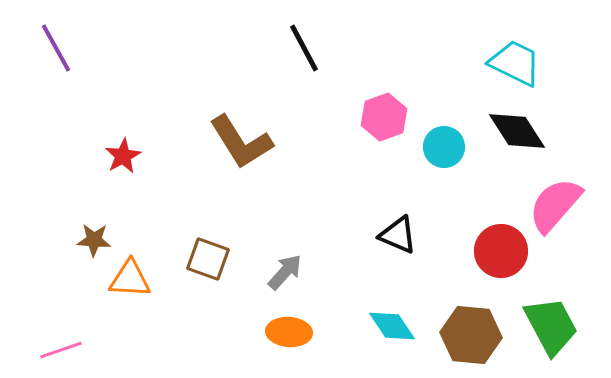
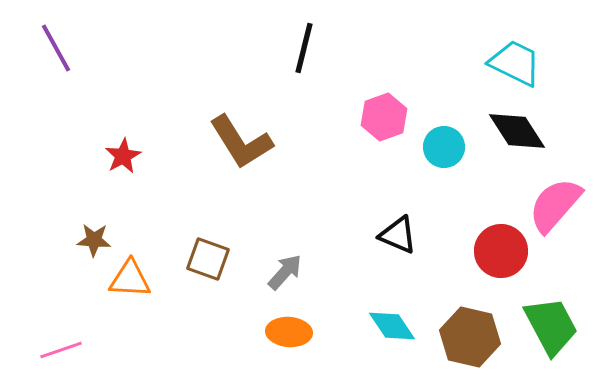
black line: rotated 42 degrees clockwise
brown hexagon: moved 1 px left, 2 px down; rotated 8 degrees clockwise
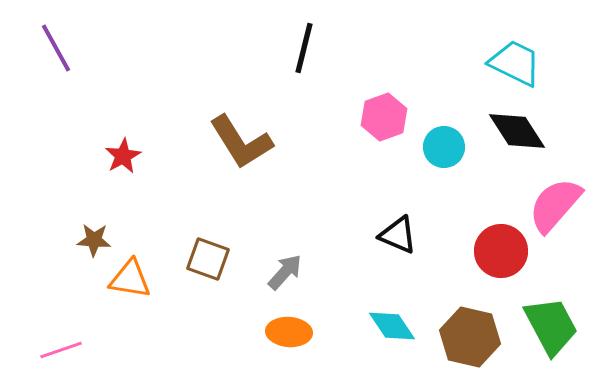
orange triangle: rotated 6 degrees clockwise
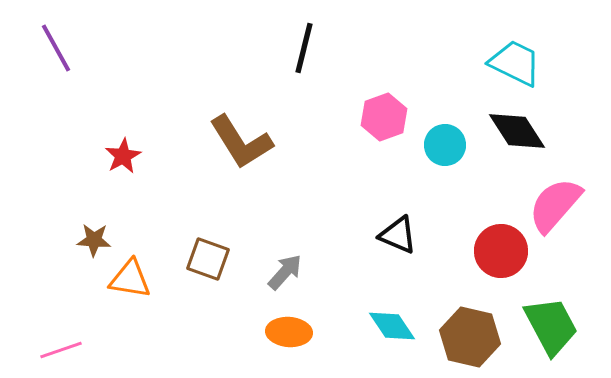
cyan circle: moved 1 px right, 2 px up
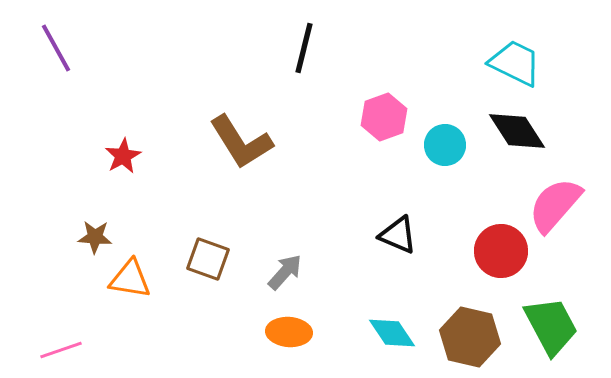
brown star: moved 1 px right, 3 px up
cyan diamond: moved 7 px down
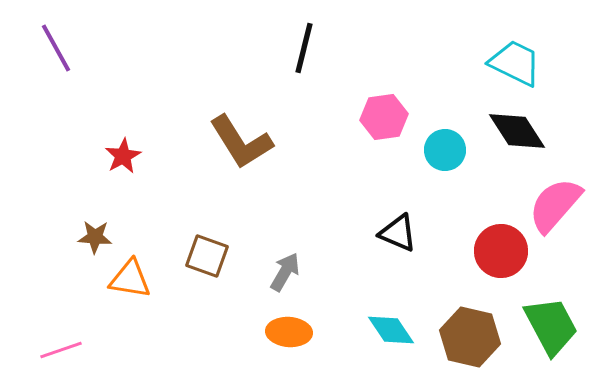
pink hexagon: rotated 12 degrees clockwise
cyan circle: moved 5 px down
black triangle: moved 2 px up
brown square: moved 1 px left, 3 px up
gray arrow: rotated 12 degrees counterclockwise
cyan diamond: moved 1 px left, 3 px up
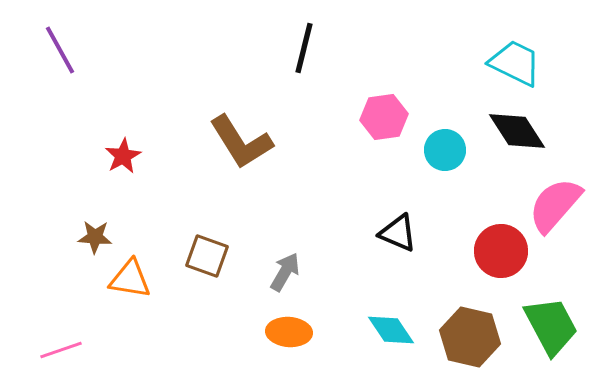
purple line: moved 4 px right, 2 px down
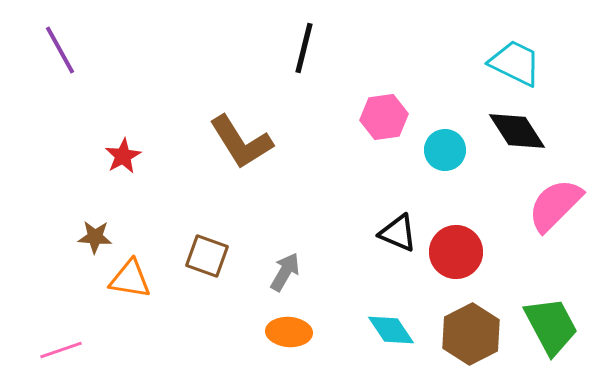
pink semicircle: rotated 4 degrees clockwise
red circle: moved 45 px left, 1 px down
brown hexagon: moved 1 px right, 3 px up; rotated 20 degrees clockwise
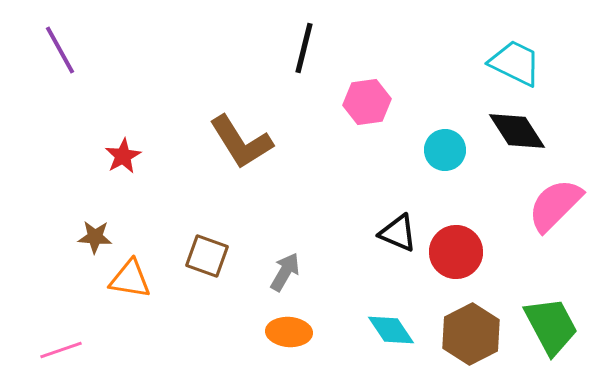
pink hexagon: moved 17 px left, 15 px up
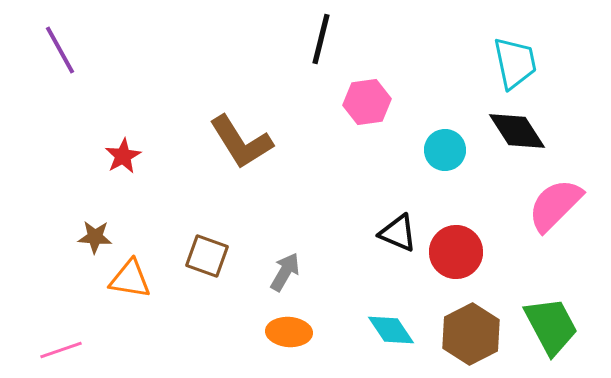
black line: moved 17 px right, 9 px up
cyan trapezoid: rotated 52 degrees clockwise
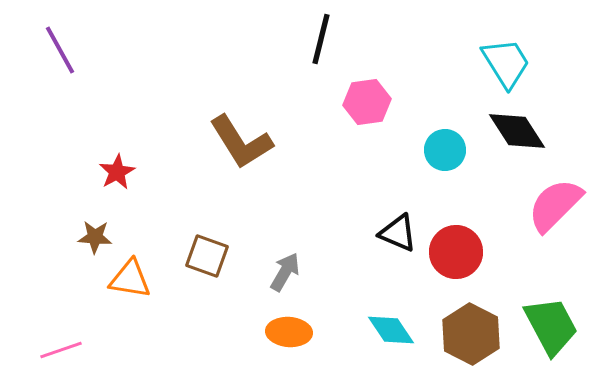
cyan trapezoid: moved 9 px left; rotated 20 degrees counterclockwise
red star: moved 6 px left, 16 px down
brown hexagon: rotated 6 degrees counterclockwise
